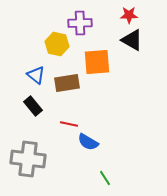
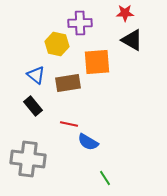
red star: moved 4 px left, 2 px up
brown rectangle: moved 1 px right
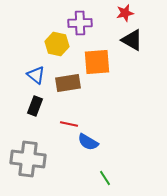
red star: rotated 12 degrees counterclockwise
black rectangle: moved 2 px right; rotated 60 degrees clockwise
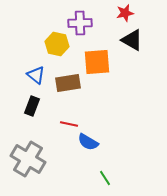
black rectangle: moved 3 px left
gray cross: rotated 24 degrees clockwise
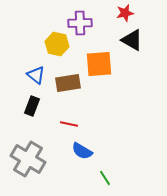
orange square: moved 2 px right, 2 px down
blue semicircle: moved 6 px left, 9 px down
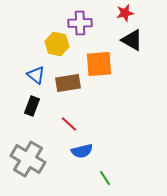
red line: rotated 30 degrees clockwise
blue semicircle: rotated 45 degrees counterclockwise
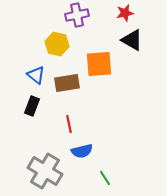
purple cross: moved 3 px left, 8 px up; rotated 10 degrees counterclockwise
brown rectangle: moved 1 px left
red line: rotated 36 degrees clockwise
gray cross: moved 17 px right, 12 px down
